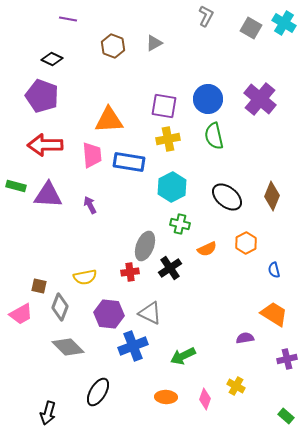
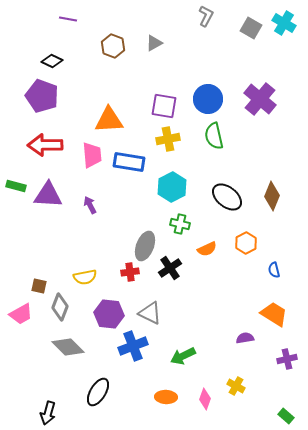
black diamond at (52, 59): moved 2 px down
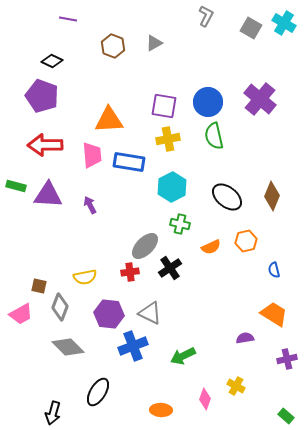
blue circle at (208, 99): moved 3 px down
orange hexagon at (246, 243): moved 2 px up; rotated 15 degrees clockwise
gray ellipse at (145, 246): rotated 24 degrees clockwise
orange semicircle at (207, 249): moved 4 px right, 2 px up
orange ellipse at (166, 397): moved 5 px left, 13 px down
black arrow at (48, 413): moved 5 px right
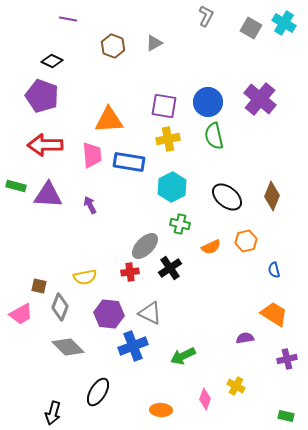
green rectangle at (286, 416): rotated 28 degrees counterclockwise
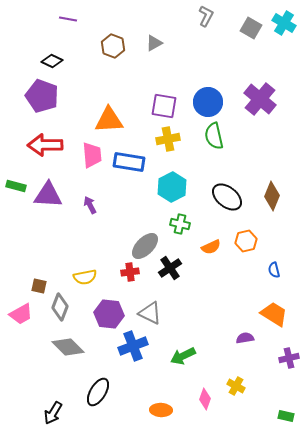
purple cross at (287, 359): moved 2 px right, 1 px up
black arrow at (53, 413): rotated 15 degrees clockwise
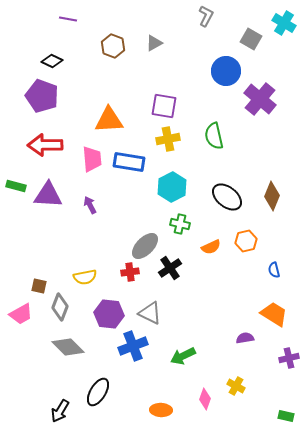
gray square at (251, 28): moved 11 px down
blue circle at (208, 102): moved 18 px right, 31 px up
pink trapezoid at (92, 155): moved 4 px down
black arrow at (53, 413): moved 7 px right, 2 px up
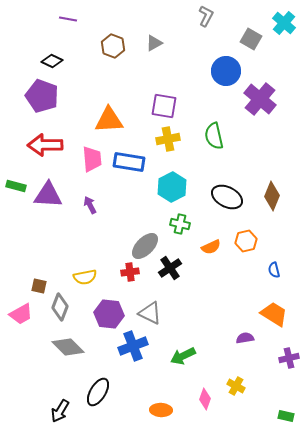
cyan cross at (284, 23): rotated 10 degrees clockwise
black ellipse at (227, 197): rotated 12 degrees counterclockwise
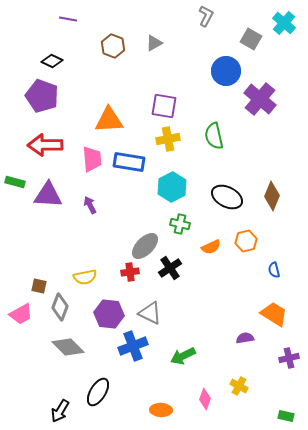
green rectangle at (16, 186): moved 1 px left, 4 px up
yellow cross at (236, 386): moved 3 px right
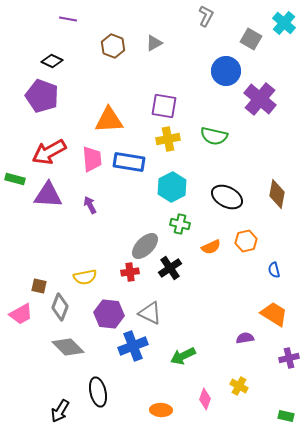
green semicircle at (214, 136): rotated 64 degrees counterclockwise
red arrow at (45, 145): moved 4 px right, 7 px down; rotated 28 degrees counterclockwise
green rectangle at (15, 182): moved 3 px up
brown diamond at (272, 196): moved 5 px right, 2 px up; rotated 12 degrees counterclockwise
black ellipse at (98, 392): rotated 44 degrees counterclockwise
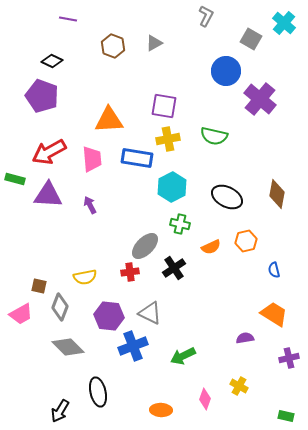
blue rectangle at (129, 162): moved 8 px right, 4 px up
black cross at (170, 268): moved 4 px right
purple hexagon at (109, 314): moved 2 px down
